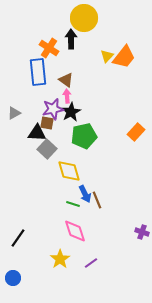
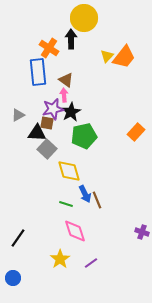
pink arrow: moved 3 px left, 1 px up
gray triangle: moved 4 px right, 2 px down
green line: moved 7 px left
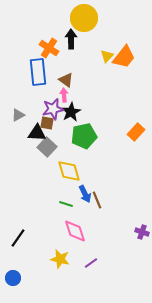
gray square: moved 2 px up
yellow star: rotated 24 degrees counterclockwise
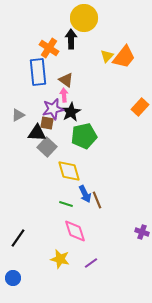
orange rectangle: moved 4 px right, 25 px up
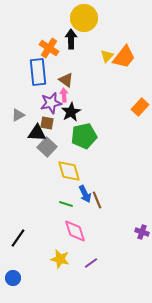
purple star: moved 2 px left, 6 px up
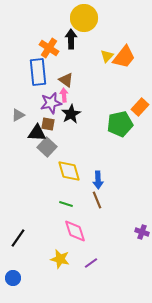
black star: moved 2 px down
brown square: moved 1 px right, 1 px down
green pentagon: moved 36 px right, 12 px up
blue arrow: moved 13 px right, 14 px up; rotated 24 degrees clockwise
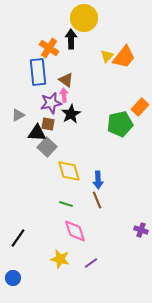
purple cross: moved 1 px left, 2 px up
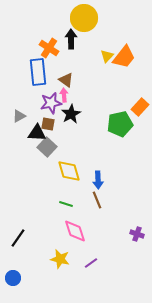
gray triangle: moved 1 px right, 1 px down
purple cross: moved 4 px left, 4 px down
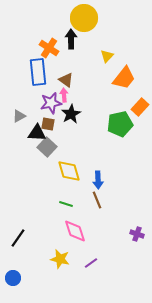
orange trapezoid: moved 21 px down
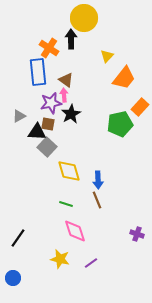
black triangle: moved 1 px up
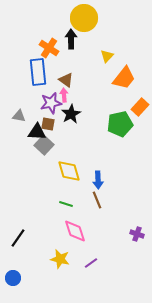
gray triangle: rotated 40 degrees clockwise
gray square: moved 3 px left, 2 px up
